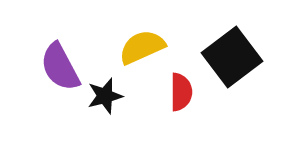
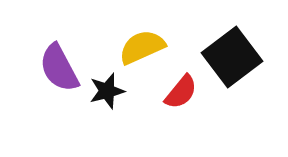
purple semicircle: moved 1 px left, 1 px down
red semicircle: rotated 39 degrees clockwise
black star: moved 2 px right, 5 px up
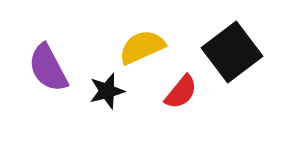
black square: moved 5 px up
purple semicircle: moved 11 px left
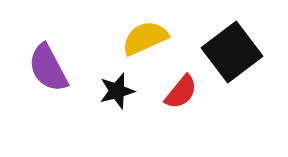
yellow semicircle: moved 3 px right, 9 px up
black star: moved 10 px right
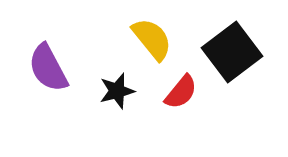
yellow semicircle: moved 7 px right, 1 px down; rotated 75 degrees clockwise
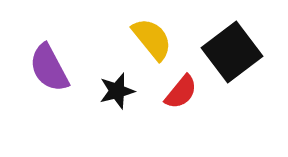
purple semicircle: moved 1 px right
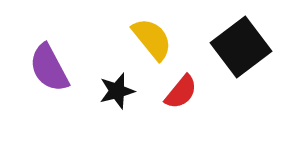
black square: moved 9 px right, 5 px up
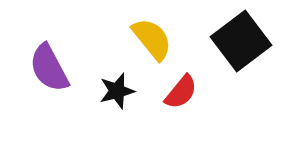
black square: moved 6 px up
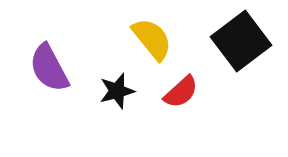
red semicircle: rotated 9 degrees clockwise
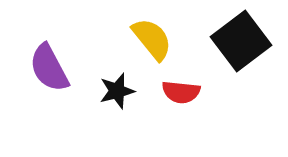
red semicircle: rotated 48 degrees clockwise
